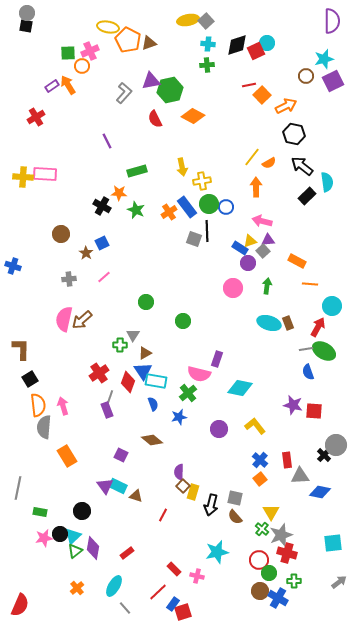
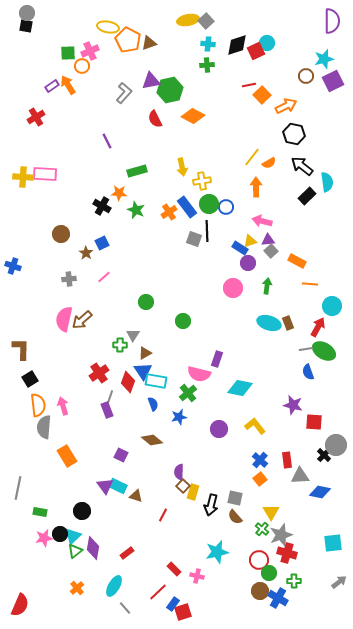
gray square at (263, 251): moved 8 px right
red square at (314, 411): moved 11 px down
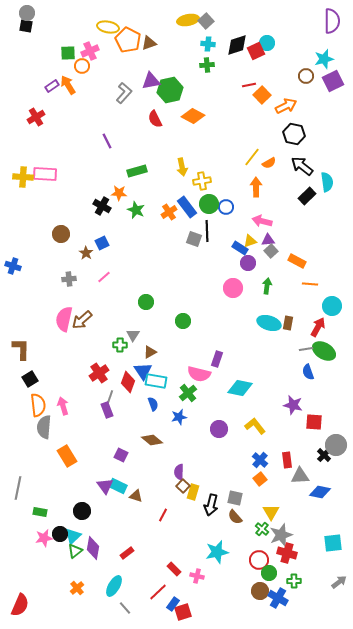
brown rectangle at (288, 323): rotated 32 degrees clockwise
brown triangle at (145, 353): moved 5 px right, 1 px up
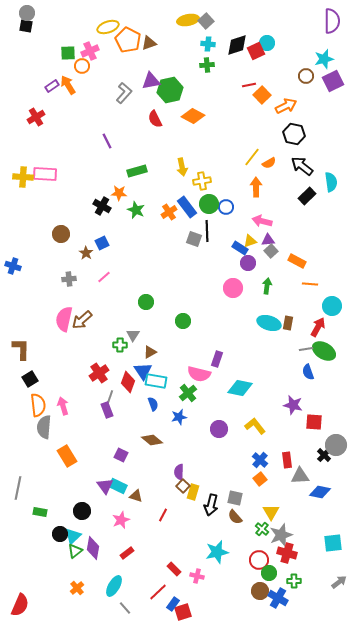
yellow ellipse at (108, 27): rotated 30 degrees counterclockwise
cyan semicircle at (327, 182): moved 4 px right
pink star at (44, 538): moved 77 px right, 18 px up; rotated 12 degrees counterclockwise
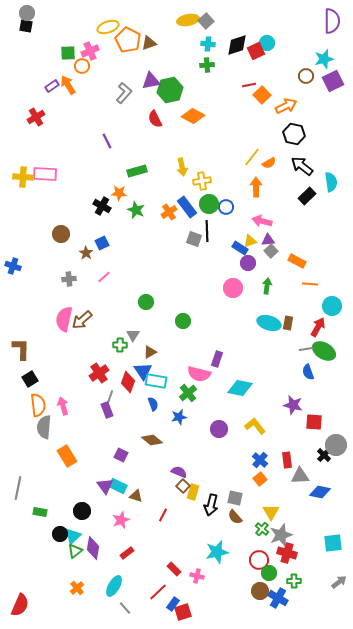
purple semicircle at (179, 472): rotated 112 degrees clockwise
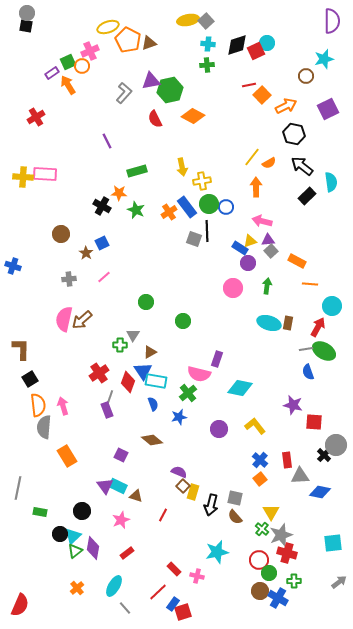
green square at (68, 53): moved 9 px down; rotated 21 degrees counterclockwise
purple square at (333, 81): moved 5 px left, 28 px down
purple rectangle at (52, 86): moved 13 px up
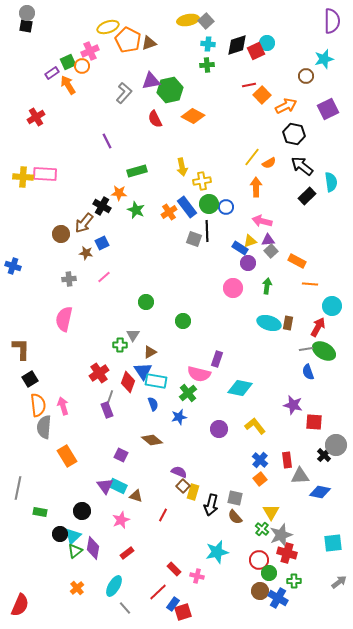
brown star at (86, 253): rotated 24 degrees counterclockwise
brown arrow at (82, 320): moved 2 px right, 97 px up; rotated 10 degrees counterclockwise
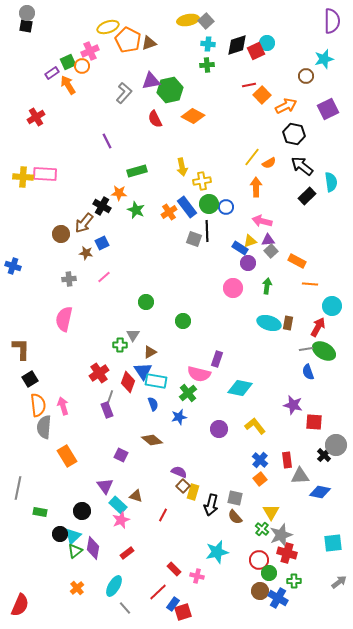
cyan rectangle at (118, 486): moved 19 px down; rotated 18 degrees clockwise
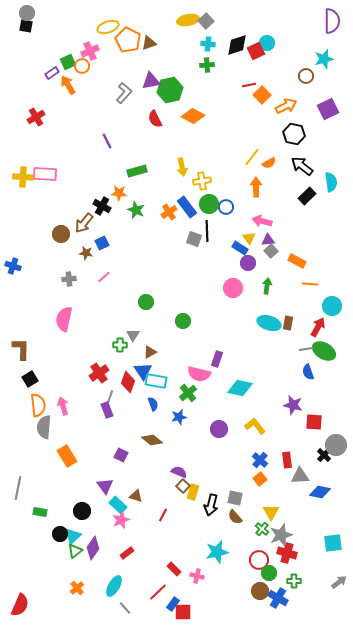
yellow triangle at (250, 241): moved 1 px left, 3 px up; rotated 48 degrees counterclockwise
purple diamond at (93, 548): rotated 25 degrees clockwise
red square at (183, 612): rotated 18 degrees clockwise
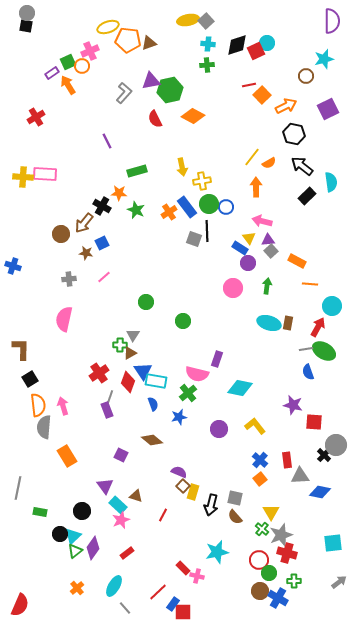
orange pentagon at (128, 40): rotated 20 degrees counterclockwise
brown triangle at (150, 352): moved 20 px left, 1 px down
pink semicircle at (199, 374): moved 2 px left
red rectangle at (174, 569): moved 9 px right, 1 px up
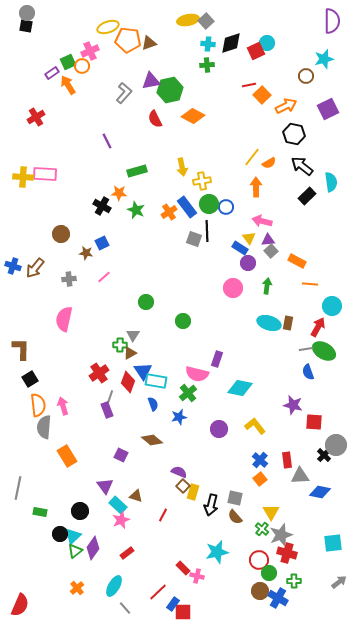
black diamond at (237, 45): moved 6 px left, 2 px up
brown arrow at (84, 223): moved 49 px left, 45 px down
black circle at (82, 511): moved 2 px left
